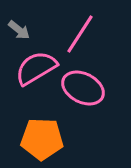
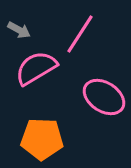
gray arrow: rotated 10 degrees counterclockwise
pink ellipse: moved 21 px right, 9 px down; rotated 6 degrees clockwise
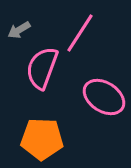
gray arrow: rotated 120 degrees clockwise
pink line: moved 1 px up
pink semicircle: moved 6 px right; rotated 39 degrees counterclockwise
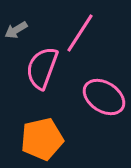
gray arrow: moved 3 px left
orange pentagon: rotated 15 degrees counterclockwise
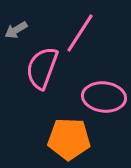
pink ellipse: rotated 27 degrees counterclockwise
orange pentagon: moved 27 px right; rotated 15 degrees clockwise
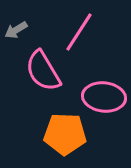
pink line: moved 1 px left, 1 px up
pink semicircle: moved 1 px right, 3 px down; rotated 51 degrees counterclockwise
orange pentagon: moved 4 px left, 5 px up
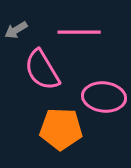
pink line: rotated 57 degrees clockwise
pink semicircle: moved 1 px left, 1 px up
orange pentagon: moved 4 px left, 5 px up
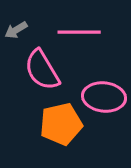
orange pentagon: moved 5 px up; rotated 15 degrees counterclockwise
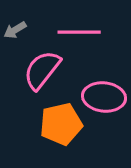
gray arrow: moved 1 px left
pink semicircle: rotated 69 degrees clockwise
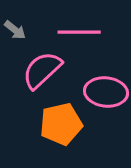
gray arrow: rotated 110 degrees counterclockwise
pink semicircle: rotated 9 degrees clockwise
pink ellipse: moved 2 px right, 5 px up
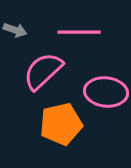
gray arrow: rotated 20 degrees counterclockwise
pink semicircle: moved 1 px right, 1 px down
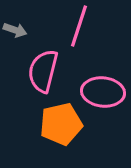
pink line: moved 6 px up; rotated 72 degrees counterclockwise
pink semicircle: rotated 33 degrees counterclockwise
pink ellipse: moved 3 px left
